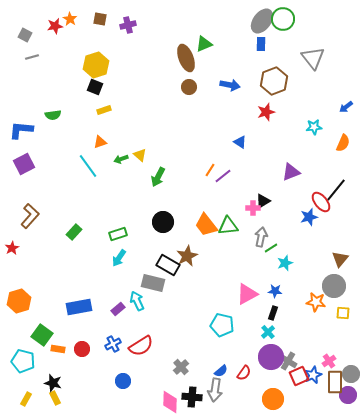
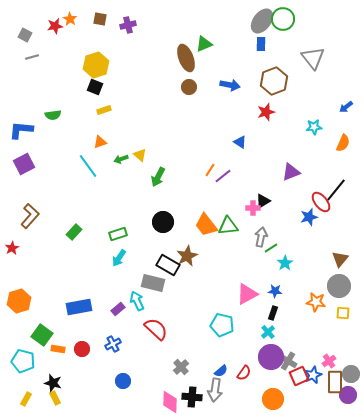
cyan star at (285, 263): rotated 14 degrees counterclockwise
gray circle at (334, 286): moved 5 px right
red semicircle at (141, 346): moved 15 px right, 17 px up; rotated 105 degrees counterclockwise
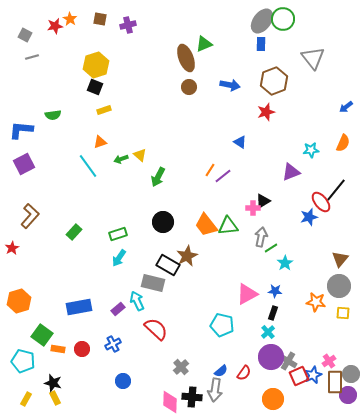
cyan star at (314, 127): moved 3 px left, 23 px down
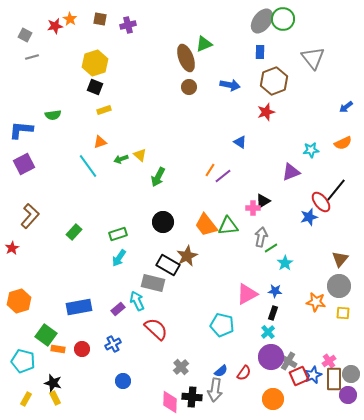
blue rectangle at (261, 44): moved 1 px left, 8 px down
yellow hexagon at (96, 65): moved 1 px left, 2 px up
orange semicircle at (343, 143): rotated 42 degrees clockwise
green square at (42, 335): moved 4 px right
brown rectangle at (335, 382): moved 1 px left, 3 px up
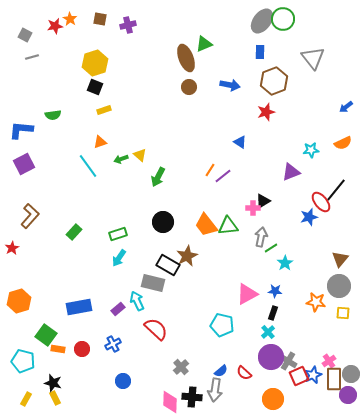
red semicircle at (244, 373): rotated 98 degrees clockwise
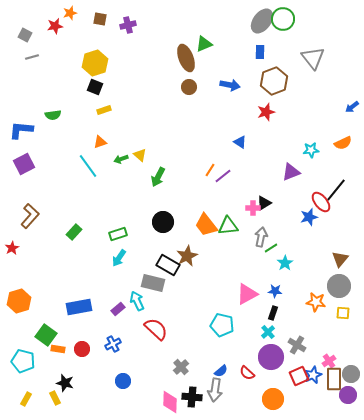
orange star at (70, 19): moved 6 px up; rotated 24 degrees clockwise
blue arrow at (346, 107): moved 6 px right
black triangle at (263, 201): moved 1 px right, 2 px down
gray cross at (288, 361): moved 9 px right, 16 px up
red semicircle at (244, 373): moved 3 px right
black star at (53, 383): moved 12 px right
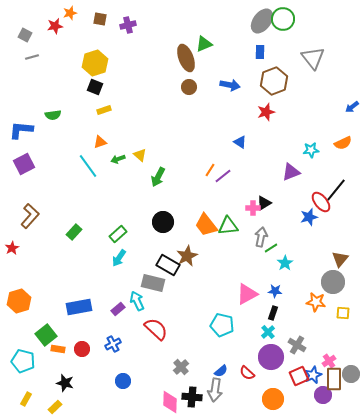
green arrow at (121, 159): moved 3 px left
green rectangle at (118, 234): rotated 24 degrees counterclockwise
gray circle at (339, 286): moved 6 px left, 4 px up
green square at (46, 335): rotated 15 degrees clockwise
purple circle at (348, 395): moved 25 px left
yellow rectangle at (55, 398): moved 9 px down; rotated 72 degrees clockwise
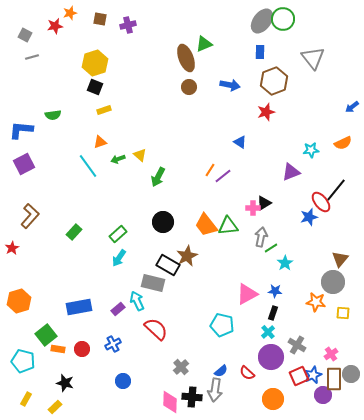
pink cross at (329, 361): moved 2 px right, 7 px up
